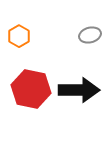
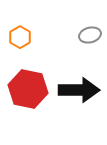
orange hexagon: moved 1 px right, 1 px down
red hexagon: moved 3 px left
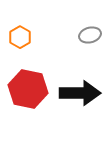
black arrow: moved 1 px right, 3 px down
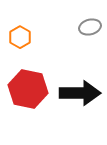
gray ellipse: moved 8 px up
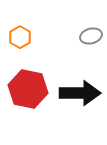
gray ellipse: moved 1 px right, 9 px down
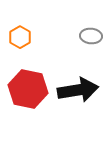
gray ellipse: rotated 20 degrees clockwise
black arrow: moved 2 px left, 3 px up; rotated 9 degrees counterclockwise
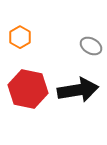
gray ellipse: moved 10 px down; rotated 25 degrees clockwise
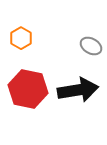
orange hexagon: moved 1 px right, 1 px down
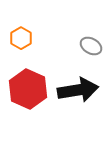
red hexagon: rotated 12 degrees clockwise
